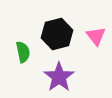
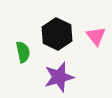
black hexagon: rotated 20 degrees counterclockwise
purple star: rotated 20 degrees clockwise
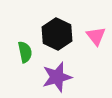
green semicircle: moved 2 px right
purple star: moved 2 px left
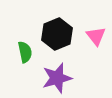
black hexagon: rotated 12 degrees clockwise
purple star: moved 1 px down
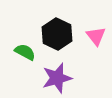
black hexagon: rotated 12 degrees counterclockwise
green semicircle: rotated 50 degrees counterclockwise
